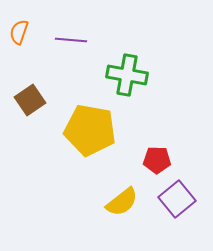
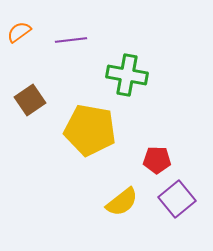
orange semicircle: rotated 35 degrees clockwise
purple line: rotated 12 degrees counterclockwise
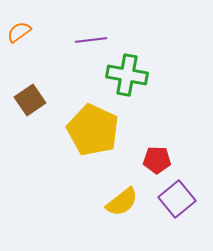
purple line: moved 20 px right
yellow pentagon: moved 3 px right; rotated 15 degrees clockwise
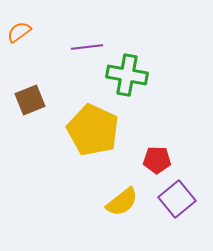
purple line: moved 4 px left, 7 px down
brown square: rotated 12 degrees clockwise
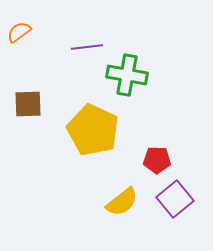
brown square: moved 2 px left, 4 px down; rotated 20 degrees clockwise
purple square: moved 2 px left
